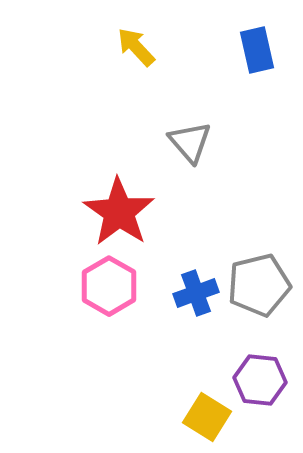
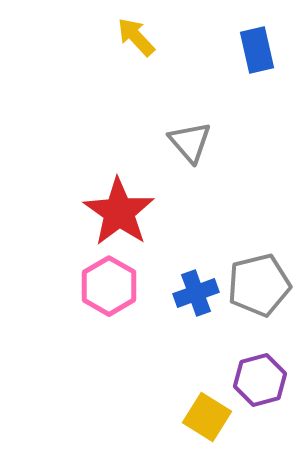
yellow arrow: moved 10 px up
purple hexagon: rotated 21 degrees counterclockwise
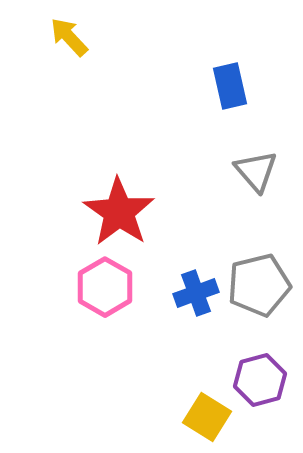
yellow arrow: moved 67 px left
blue rectangle: moved 27 px left, 36 px down
gray triangle: moved 66 px right, 29 px down
pink hexagon: moved 4 px left, 1 px down
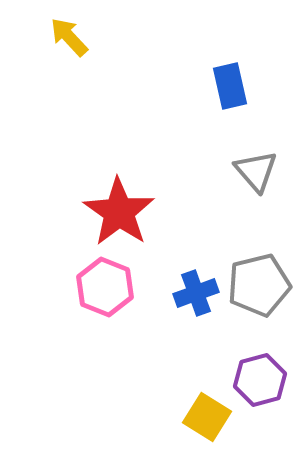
pink hexagon: rotated 8 degrees counterclockwise
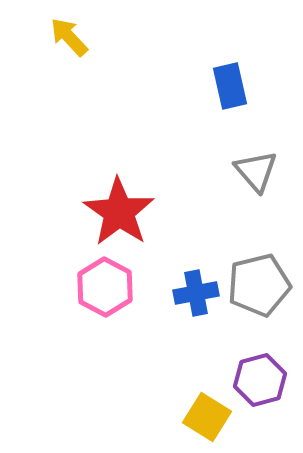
pink hexagon: rotated 6 degrees clockwise
blue cross: rotated 9 degrees clockwise
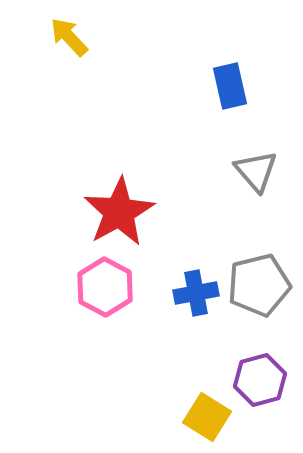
red star: rotated 8 degrees clockwise
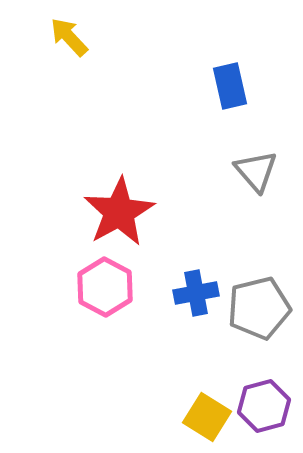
gray pentagon: moved 23 px down
purple hexagon: moved 4 px right, 26 px down
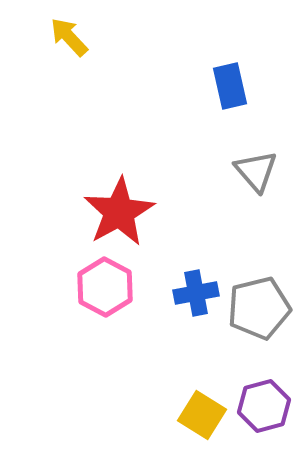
yellow square: moved 5 px left, 2 px up
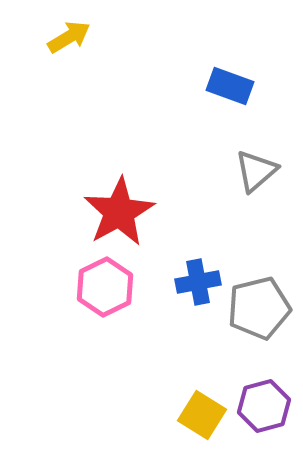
yellow arrow: rotated 102 degrees clockwise
blue rectangle: rotated 57 degrees counterclockwise
gray triangle: rotated 30 degrees clockwise
pink hexagon: rotated 6 degrees clockwise
blue cross: moved 2 px right, 11 px up
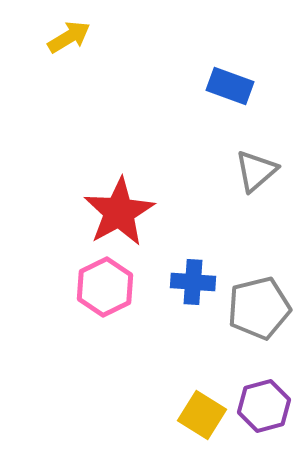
blue cross: moved 5 px left; rotated 15 degrees clockwise
